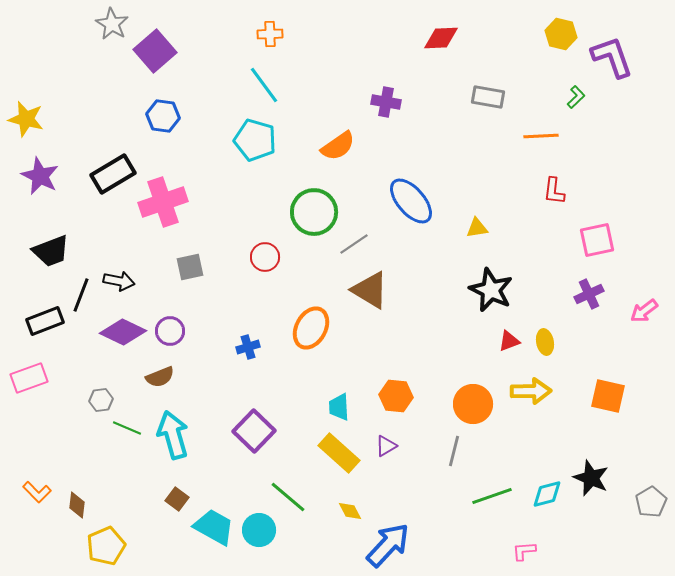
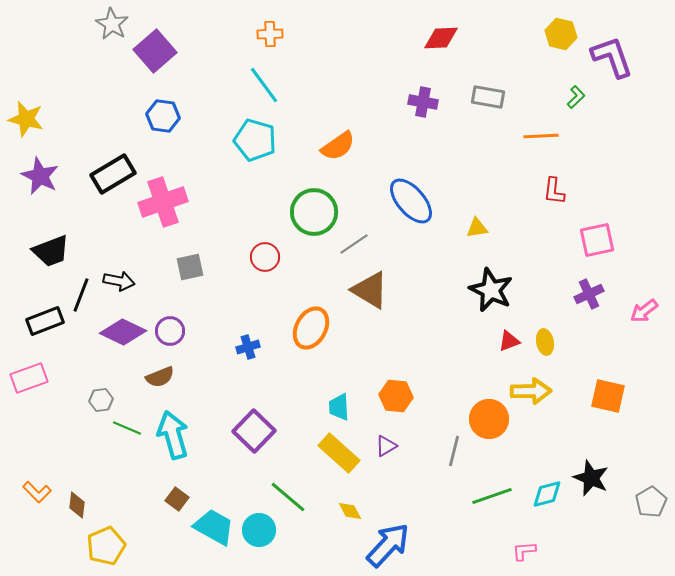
purple cross at (386, 102): moved 37 px right
orange circle at (473, 404): moved 16 px right, 15 px down
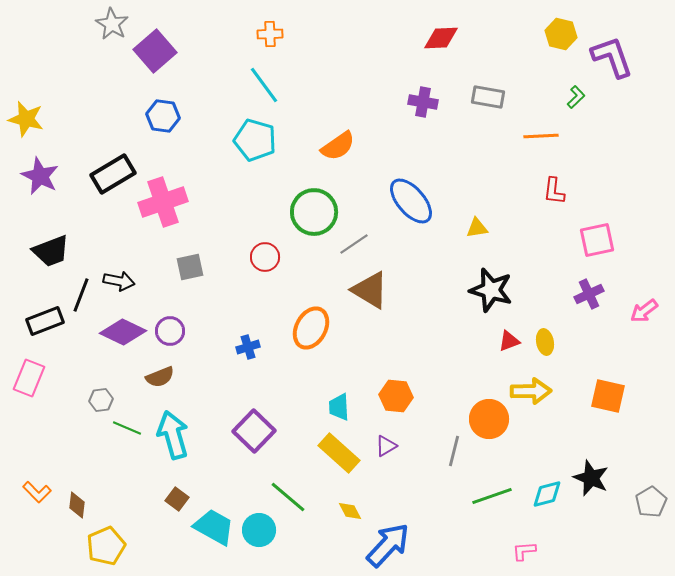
black star at (491, 290): rotated 9 degrees counterclockwise
pink rectangle at (29, 378): rotated 48 degrees counterclockwise
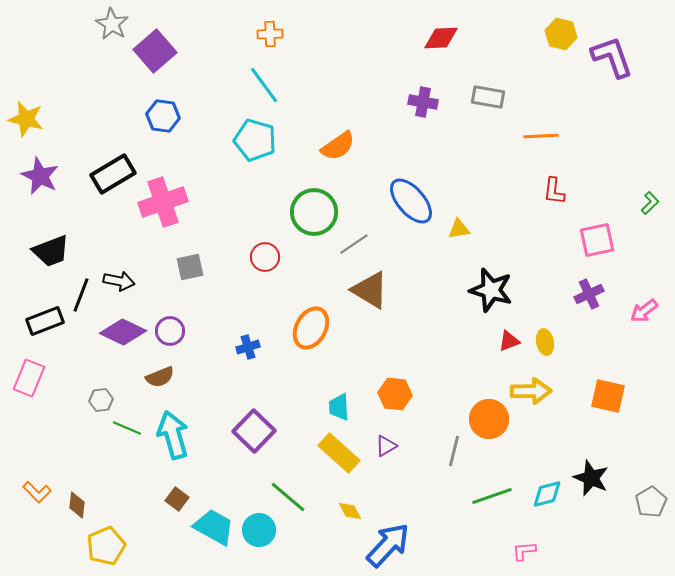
green L-shape at (576, 97): moved 74 px right, 106 px down
yellow triangle at (477, 228): moved 18 px left, 1 px down
orange hexagon at (396, 396): moved 1 px left, 2 px up
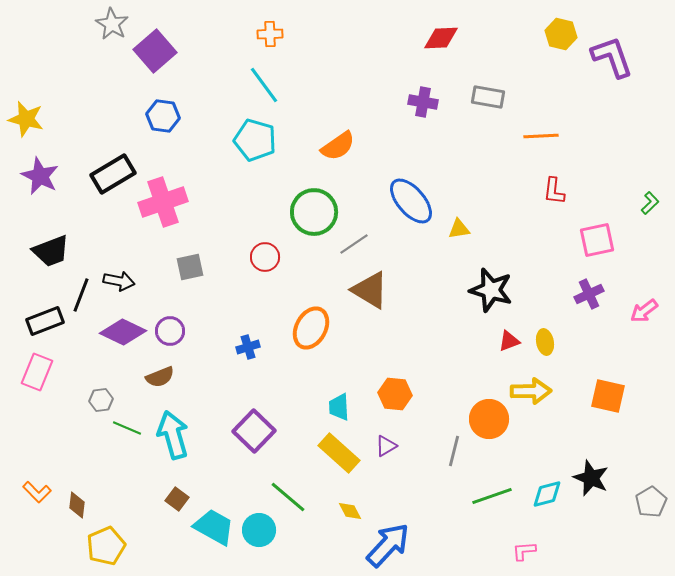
pink rectangle at (29, 378): moved 8 px right, 6 px up
